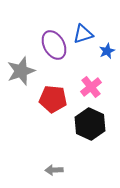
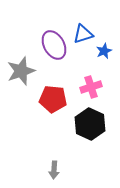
blue star: moved 3 px left
pink cross: rotated 20 degrees clockwise
gray arrow: rotated 84 degrees counterclockwise
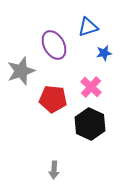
blue triangle: moved 5 px right, 7 px up
blue star: moved 2 px down; rotated 14 degrees clockwise
pink cross: rotated 30 degrees counterclockwise
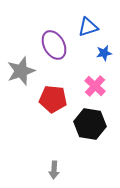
pink cross: moved 4 px right, 1 px up
black hexagon: rotated 16 degrees counterclockwise
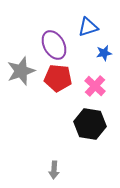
red pentagon: moved 5 px right, 21 px up
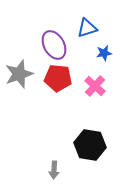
blue triangle: moved 1 px left, 1 px down
gray star: moved 2 px left, 3 px down
black hexagon: moved 21 px down
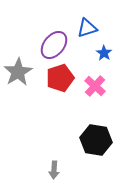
purple ellipse: rotated 68 degrees clockwise
blue star: rotated 28 degrees counterclockwise
gray star: moved 1 px left, 2 px up; rotated 12 degrees counterclockwise
red pentagon: moved 2 px right; rotated 24 degrees counterclockwise
black hexagon: moved 6 px right, 5 px up
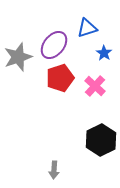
gray star: moved 15 px up; rotated 12 degrees clockwise
black hexagon: moved 5 px right; rotated 24 degrees clockwise
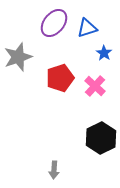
purple ellipse: moved 22 px up
black hexagon: moved 2 px up
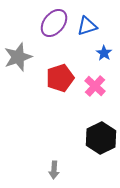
blue triangle: moved 2 px up
